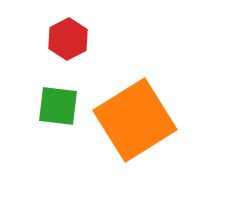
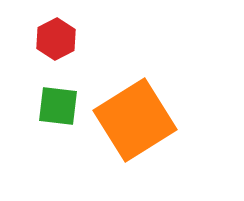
red hexagon: moved 12 px left
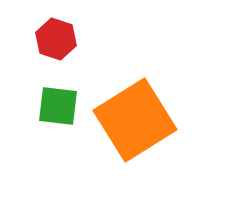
red hexagon: rotated 15 degrees counterclockwise
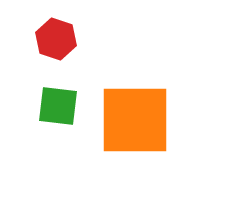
orange square: rotated 32 degrees clockwise
